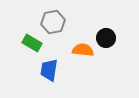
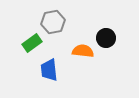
green rectangle: rotated 66 degrees counterclockwise
orange semicircle: moved 1 px down
blue trapezoid: rotated 15 degrees counterclockwise
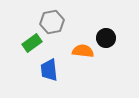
gray hexagon: moved 1 px left
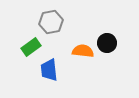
gray hexagon: moved 1 px left
black circle: moved 1 px right, 5 px down
green rectangle: moved 1 px left, 4 px down
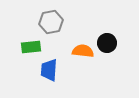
green rectangle: rotated 30 degrees clockwise
blue trapezoid: rotated 10 degrees clockwise
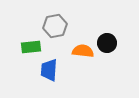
gray hexagon: moved 4 px right, 4 px down
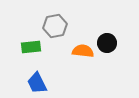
blue trapezoid: moved 12 px left, 13 px down; rotated 30 degrees counterclockwise
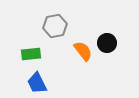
green rectangle: moved 7 px down
orange semicircle: rotated 45 degrees clockwise
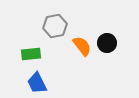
orange semicircle: moved 1 px left, 5 px up
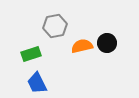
orange semicircle: rotated 65 degrees counterclockwise
green rectangle: rotated 12 degrees counterclockwise
